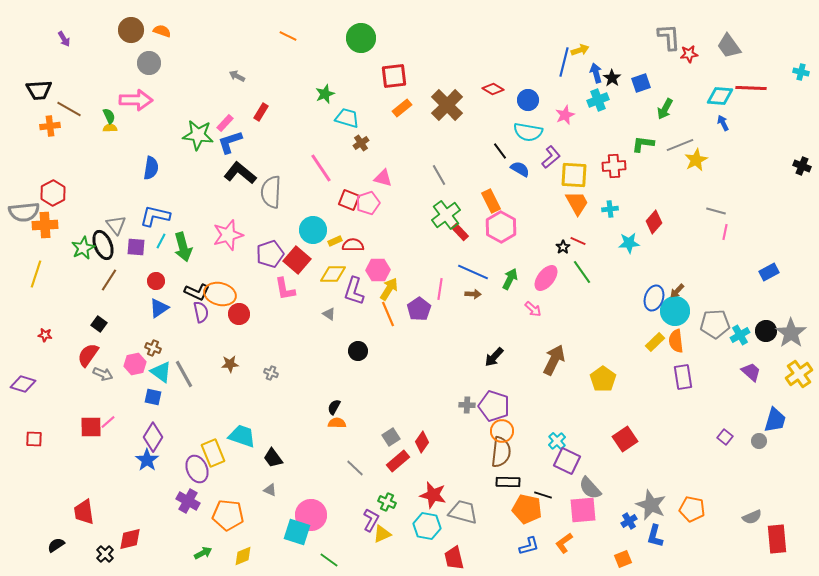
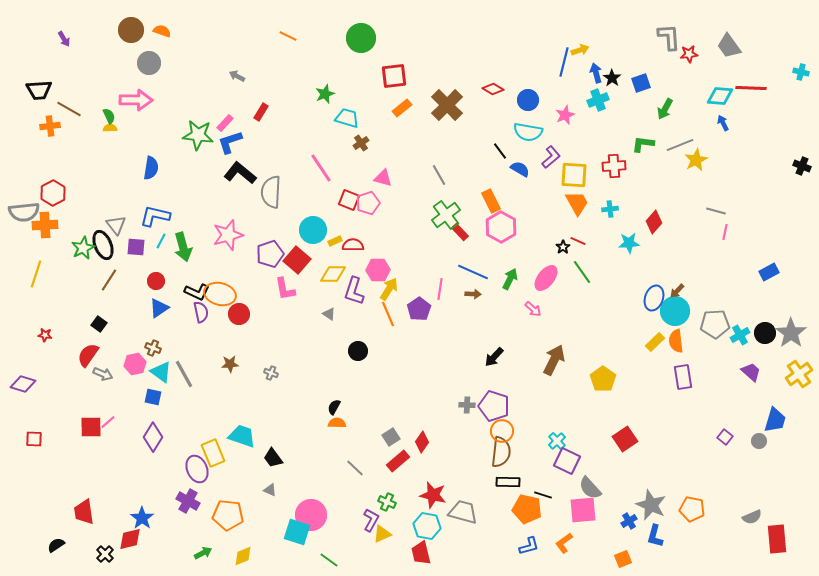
black circle at (766, 331): moved 1 px left, 2 px down
blue star at (147, 460): moved 5 px left, 58 px down
red trapezoid at (454, 558): moved 33 px left, 5 px up
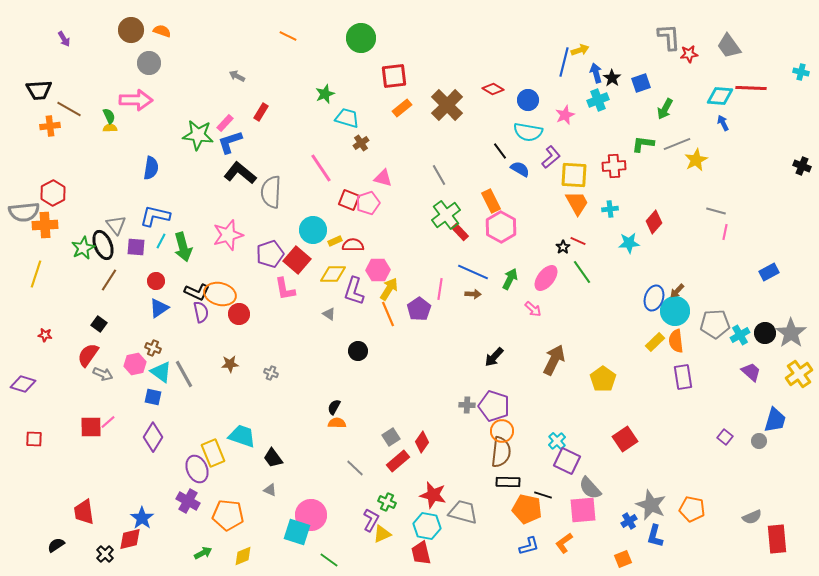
gray line at (680, 145): moved 3 px left, 1 px up
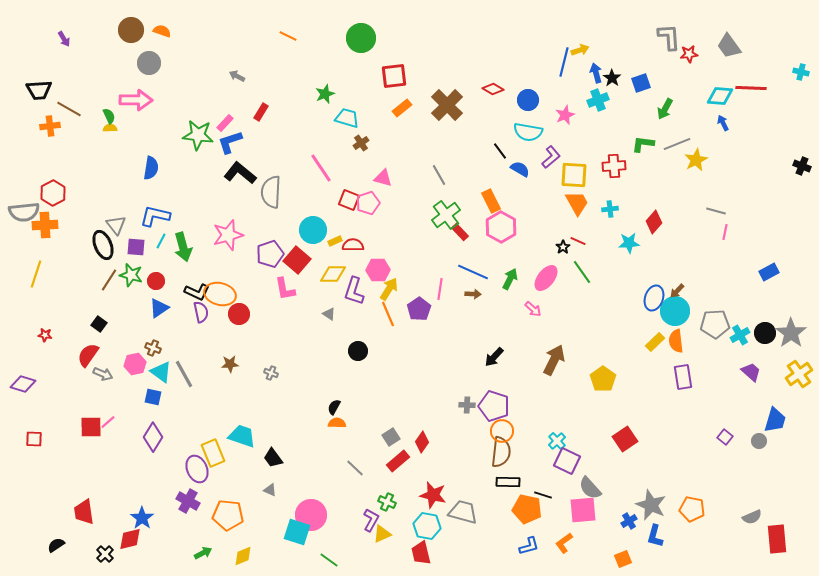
green star at (83, 248): moved 48 px right, 27 px down; rotated 30 degrees counterclockwise
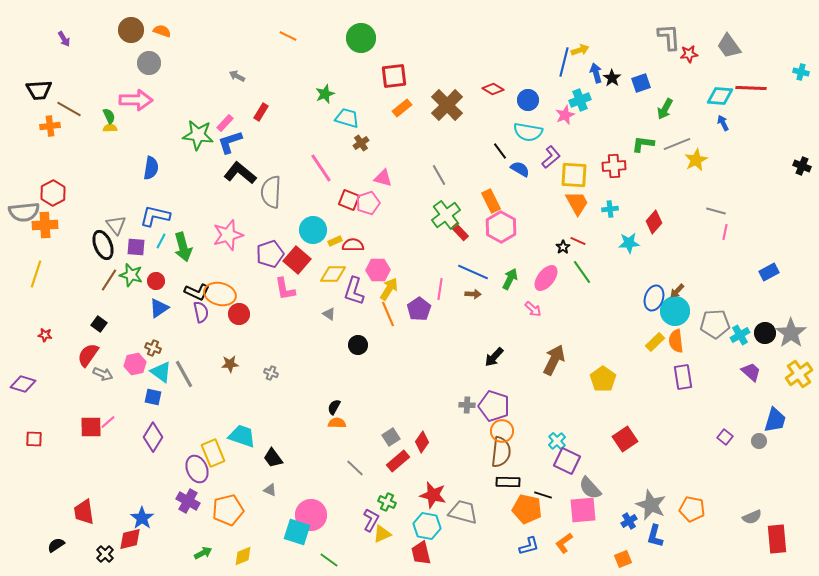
cyan cross at (598, 100): moved 18 px left
black circle at (358, 351): moved 6 px up
orange pentagon at (228, 515): moved 5 px up; rotated 20 degrees counterclockwise
